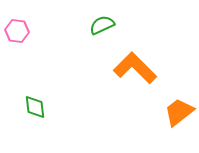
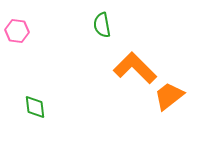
green semicircle: rotated 75 degrees counterclockwise
orange trapezoid: moved 10 px left, 16 px up
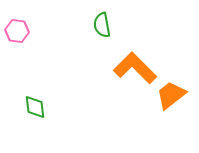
orange trapezoid: moved 2 px right, 1 px up
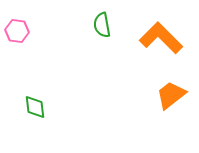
orange L-shape: moved 26 px right, 30 px up
